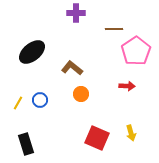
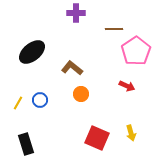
red arrow: rotated 21 degrees clockwise
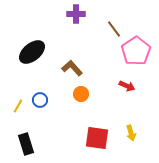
purple cross: moved 1 px down
brown line: rotated 54 degrees clockwise
brown L-shape: rotated 10 degrees clockwise
yellow line: moved 3 px down
red square: rotated 15 degrees counterclockwise
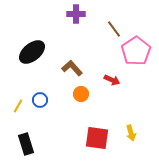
red arrow: moved 15 px left, 6 px up
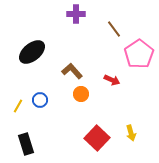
pink pentagon: moved 3 px right, 3 px down
brown L-shape: moved 3 px down
red square: rotated 35 degrees clockwise
